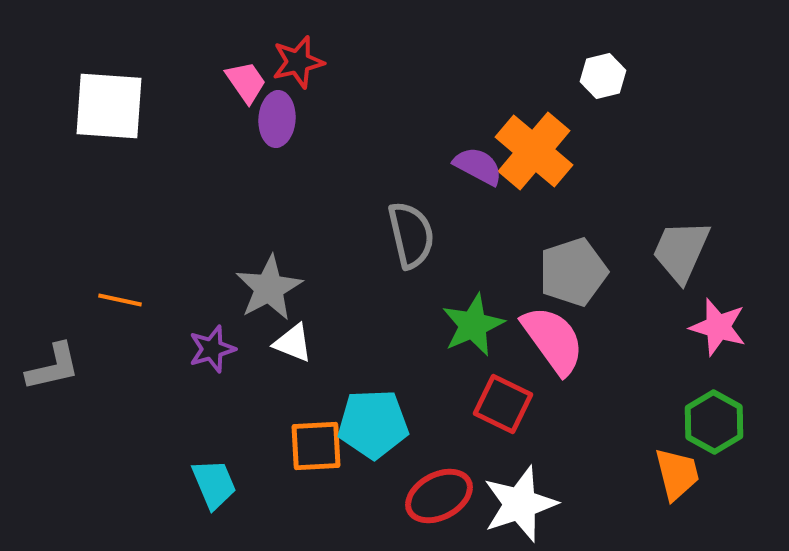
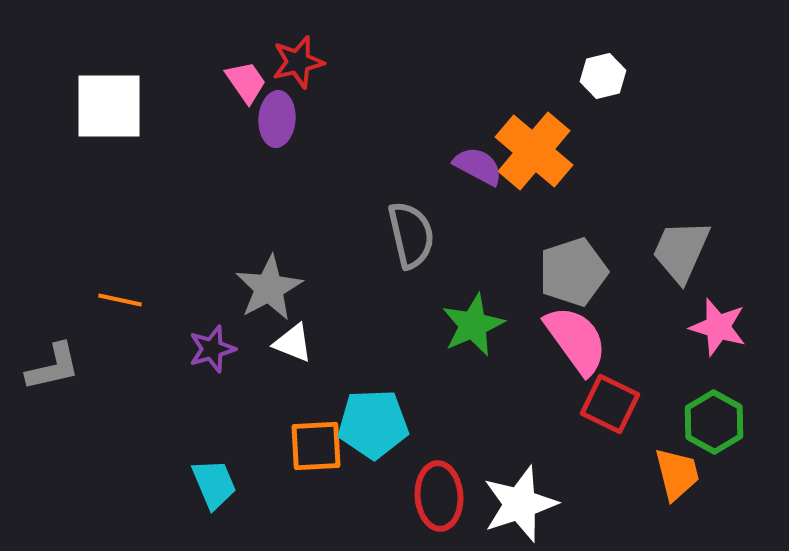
white square: rotated 4 degrees counterclockwise
pink semicircle: moved 23 px right
red square: moved 107 px right
red ellipse: rotated 66 degrees counterclockwise
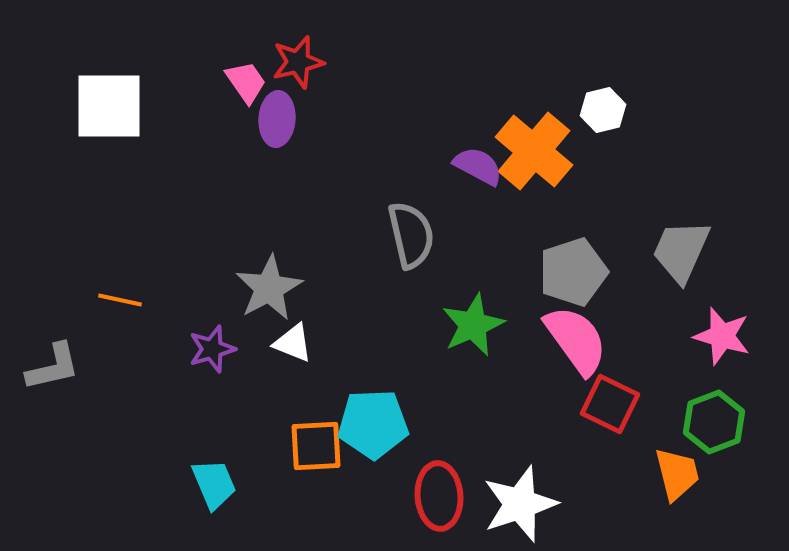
white hexagon: moved 34 px down
pink star: moved 4 px right, 9 px down
green hexagon: rotated 10 degrees clockwise
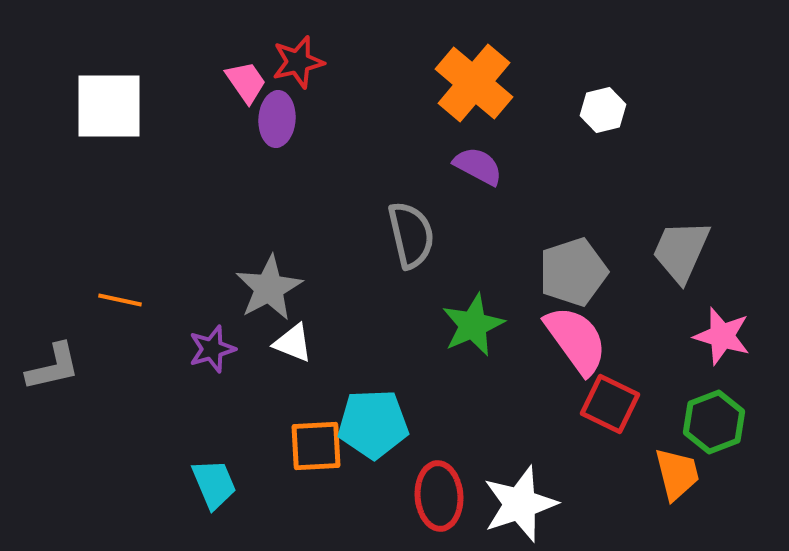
orange cross: moved 60 px left, 68 px up
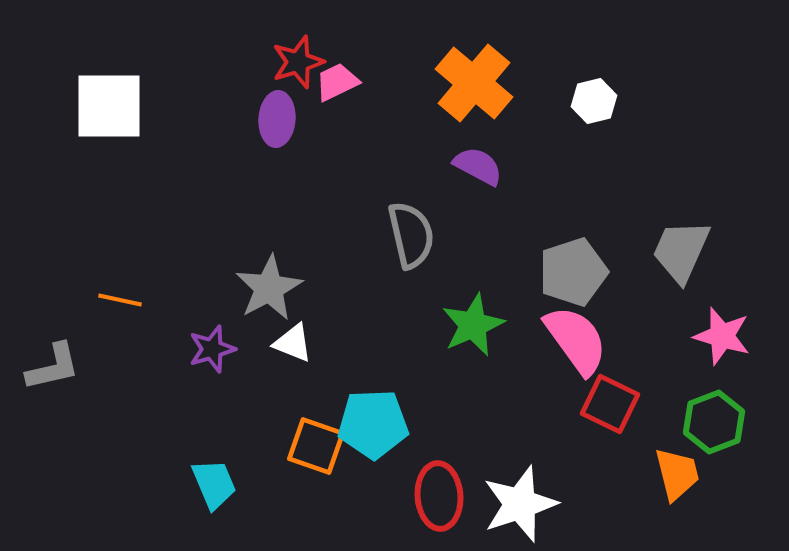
red star: rotated 4 degrees counterclockwise
pink trapezoid: moved 91 px right; rotated 81 degrees counterclockwise
white hexagon: moved 9 px left, 9 px up
orange square: rotated 22 degrees clockwise
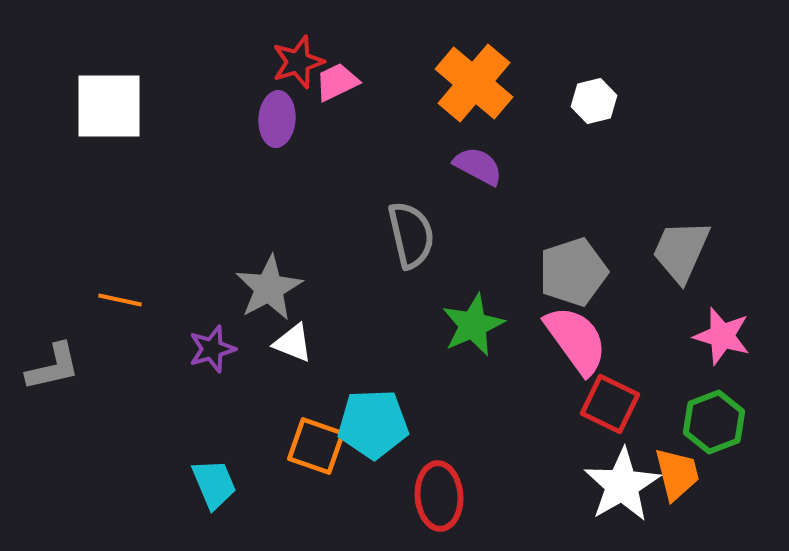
white star: moved 102 px right, 19 px up; rotated 12 degrees counterclockwise
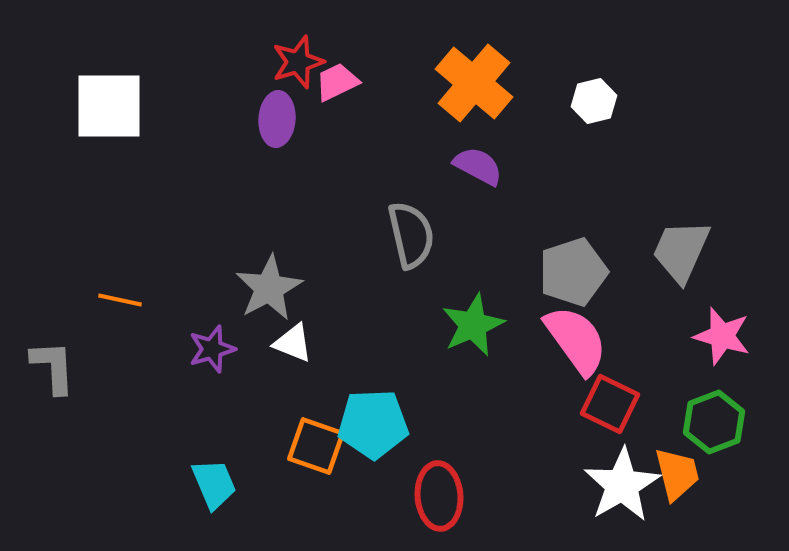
gray L-shape: rotated 80 degrees counterclockwise
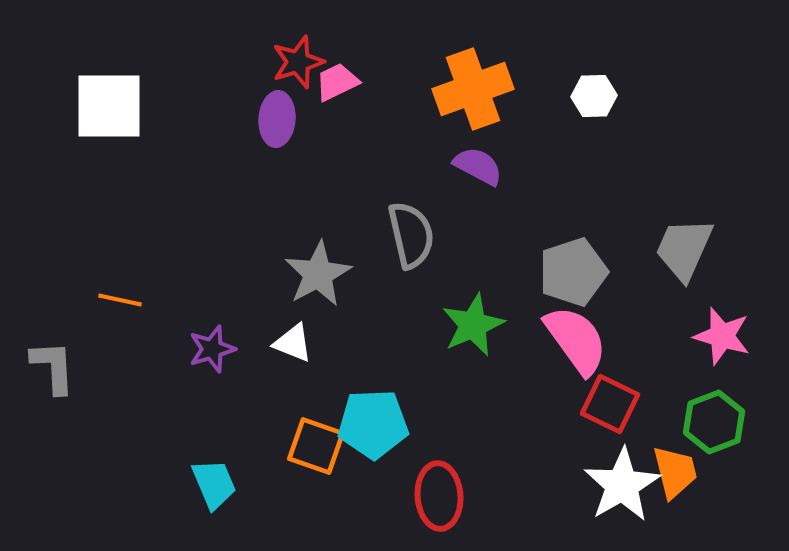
orange cross: moved 1 px left, 6 px down; rotated 30 degrees clockwise
white hexagon: moved 5 px up; rotated 12 degrees clockwise
gray trapezoid: moved 3 px right, 2 px up
gray star: moved 49 px right, 14 px up
orange trapezoid: moved 2 px left, 2 px up
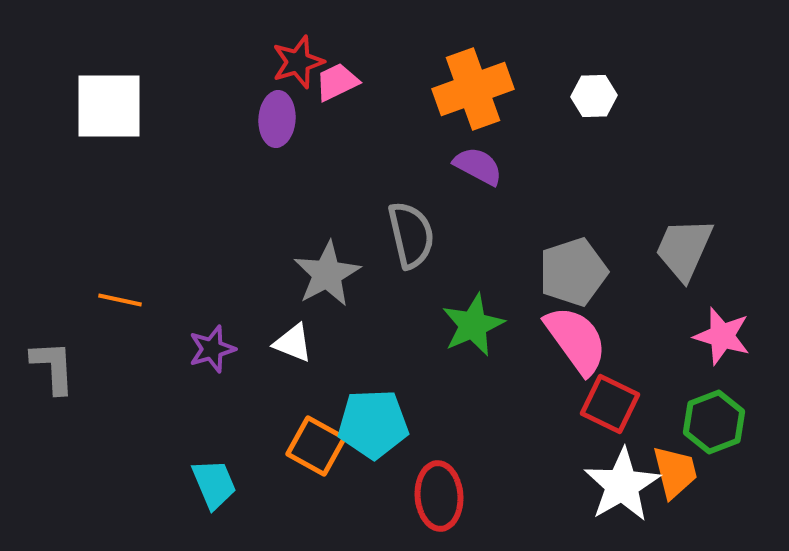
gray star: moved 9 px right
orange square: rotated 10 degrees clockwise
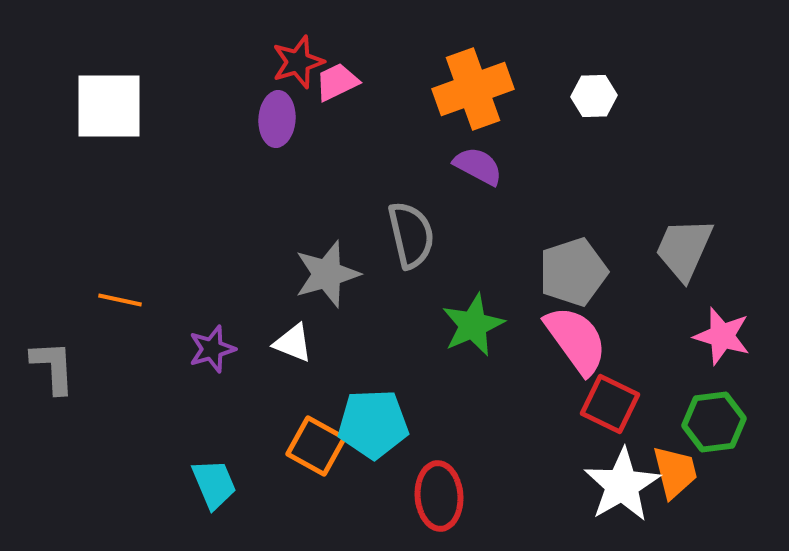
gray star: rotated 12 degrees clockwise
green hexagon: rotated 14 degrees clockwise
